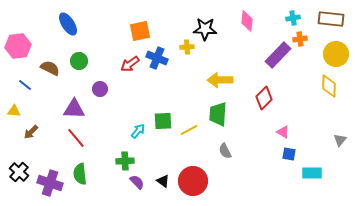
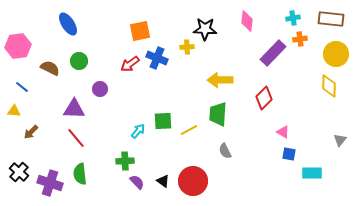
purple rectangle: moved 5 px left, 2 px up
blue line: moved 3 px left, 2 px down
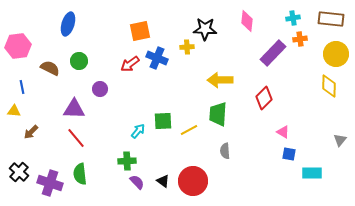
blue ellipse: rotated 50 degrees clockwise
blue line: rotated 40 degrees clockwise
gray semicircle: rotated 21 degrees clockwise
green cross: moved 2 px right
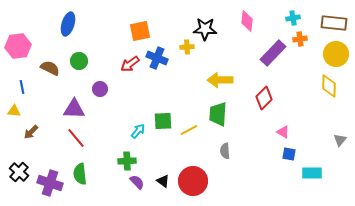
brown rectangle: moved 3 px right, 4 px down
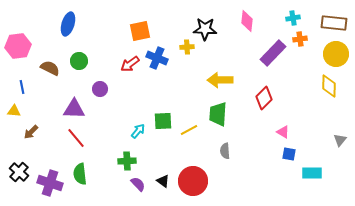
purple semicircle: moved 1 px right, 2 px down
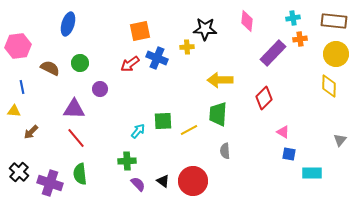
brown rectangle: moved 2 px up
green circle: moved 1 px right, 2 px down
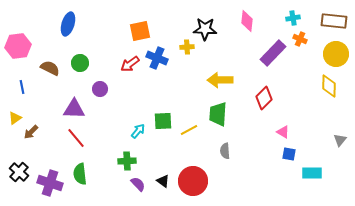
orange cross: rotated 32 degrees clockwise
yellow triangle: moved 1 px right, 7 px down; rotated 40 degrees counterclockwise
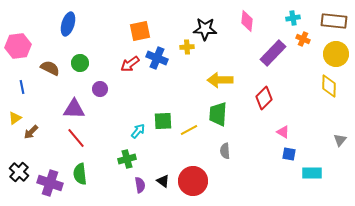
orange cross: moved 3 px right
green cross: moved 2 px up; rotated 12 degrees counterclockwise
purple semicircle: moved 2 px right, 1 px down; rotated 35 degrees clockwise
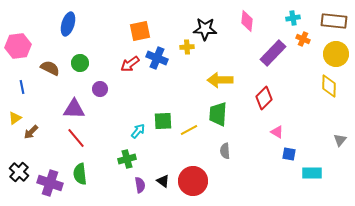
pink triangle: moved 6 px left
